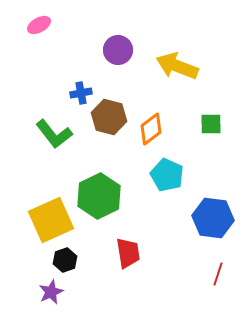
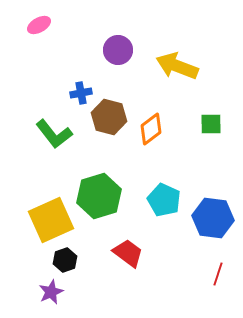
cyan pentagon: moved 3 px left, 25 px down
green hexagon: rotated 9 degrees clockwise
red trapezoid: rotated 44 degrees counterclockwise
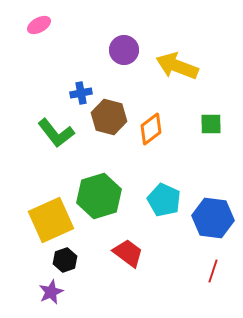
purple circle: moved 6 px right
green L-shape: moved 2 px right, 1 px up
red line: moved 5 px left, 3 px up
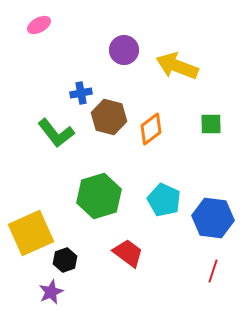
yellow square: moved 20 px left, 13 px down
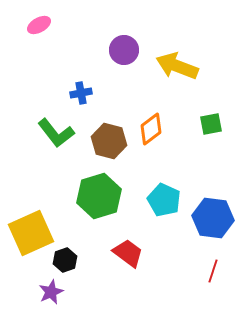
brown hexagon: moved 24 px down
green square: rotated 10 degrees counterclockwise
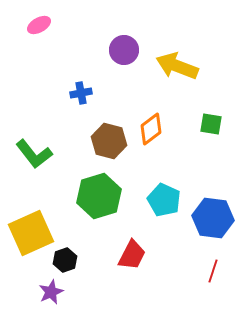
green square: rotated 20 degrees clockwise
green L-shape: moved 22 px left, 21 px down
red trapezoid: moved 4 px right, 2 px down; rotated 80 degrees clockwise
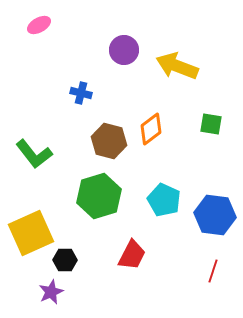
blue cross: rotated 25 degrees clockwise
blue hexagon: moved 2 px right, 3 px up
black hexagon: rotated 20 degrees clockwise
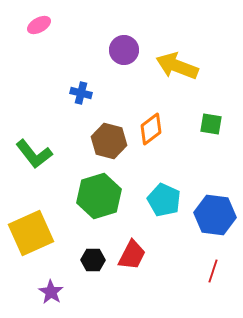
black hexagon: moved 28 px right
purple star: rotated 15 degrees counterclockwise
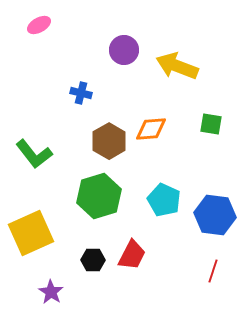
orange diamond: rotated 32 degrees clockwise
brown hexagon: rotated 16 degrees clockwise
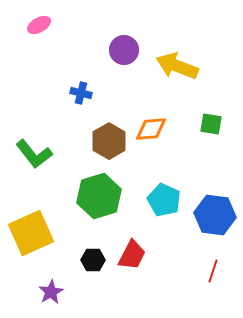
purple star: rotated 10 degrees clockwise
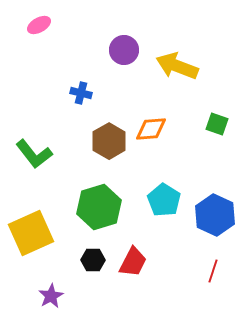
green square: moved 6 px right; rotated 10 degrees clockwise
green hexagon: moved 11 px down
cyan pentagon: rotated 8 degrees clockwise
blue hexagon: rotated 18 degrees clockwise
red trapezoid: moved 1 px right, 7 px down
purple star: moved 4 px down
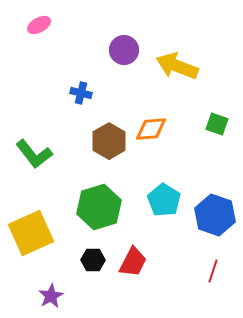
blue hexagon: rotated 6 degrees counterclockwise
